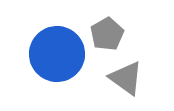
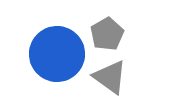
gray triangle: moved 16 px left, 1 px up
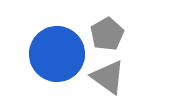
gray triangle: moved 2 px left
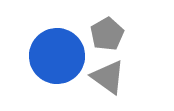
blue circle: moved 2 px down
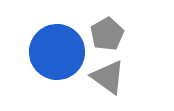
blue circle: moved 4 px up
